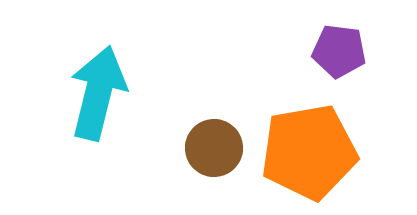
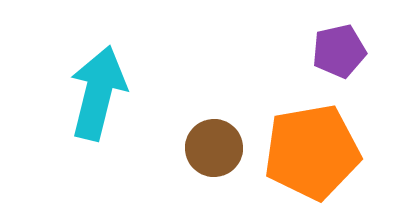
purple pentagon: rotated 20 degrees counterclockwise
orange pentagon: moved 3 px right
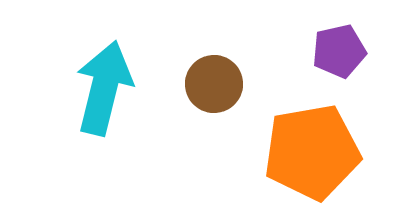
cyan arrow: moved 6 px right, 5 px up
brown circle: moved 64 px up
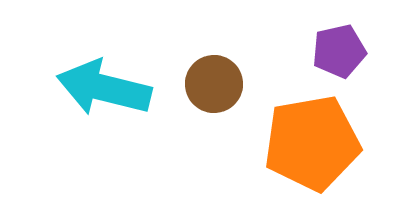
cyan arrow: rotated 90 degrees counterclockwise
orange pentagon: moved 9 px up
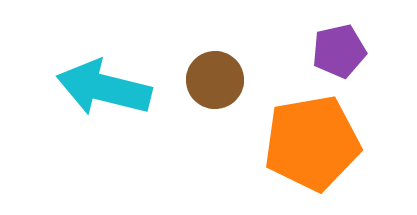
brown circle: moved 1 px right, 4 px up
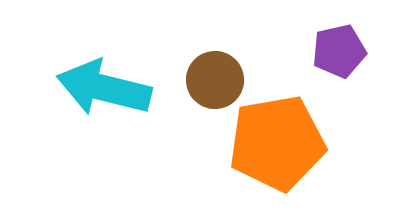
orange pentagon: moved 35 px left
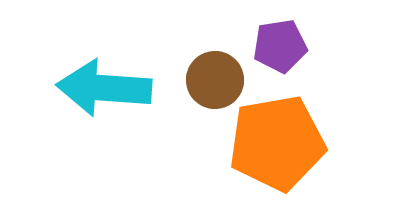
purple pentagon: moved 59 px left, 5 px up; rotated 4 degrees clockwise
cyan arrow: rotated 10 degrees counterclockwise
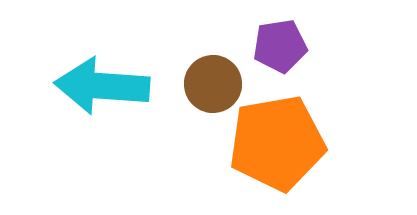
brown circle: moved 2 px left, 4 px down
cyan arrow: moved 2 px left, 2 px up
